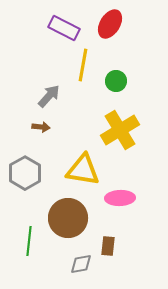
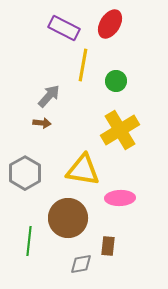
brown arrow: moved 1 px right, 4 px up
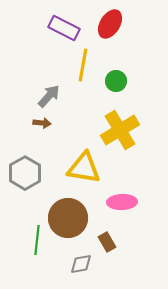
yellow triangle: moved 1 px right, 2 px up
pink ellipse: moved 2 px right, 4 px down
green line: moved 8 px right, 1 px up
brown rectangle: moved 1 px left, 4 px up; rotated 36 degrees counterclockwise
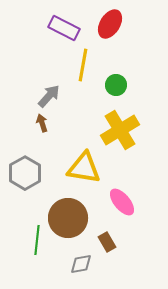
green circle: moved 4 px down
brown arrow: rotated 114 degrees counterclockwise
pink ellipse: rotated 52 degrees clockwise
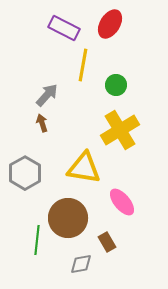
gray arrow: moved 2 px left, 1 px up
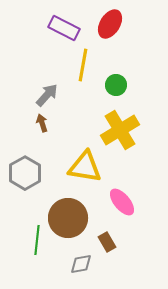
yellow triangle: moved 1 px right, 1 px up
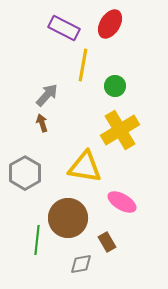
green circle: moved 1 px left, 1 px down
pink ellipse: rotated 20 degrees counterclockwise
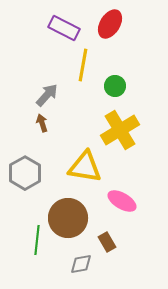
pink ellipse: moved 1 px up
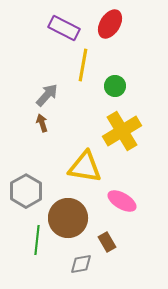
yellow cross: moved 2 px right, 1 px down
gray hexagon: moved 1 px right, 18 px down
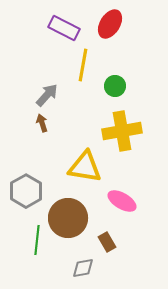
yellow cross: rotated 21 degrees clockwise
gray diamond: moved 2 px right, 4 px down
